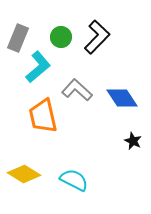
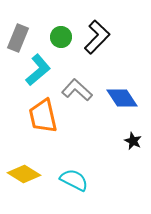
cyan L-shape: moved 3 px down
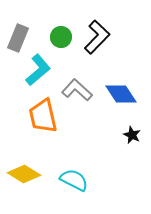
blue diamond: moved 1 px left, 4 px up
black star: moved 1 px left, 6 px up
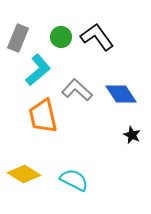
black L-shape: rotated 80 degrees counterclockwise
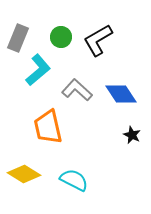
black L-shape: moved 1 px right, 3 px down; rotated 84 degrees counterclockwise
orange trapezoid: moved 5 px right, 11 px down
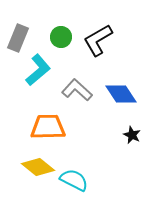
orange trapezoid: rotated 102 degrees clockwise
yellow diamond: moved 14 px right, 7 px up; rotated 8 degrees clockwise
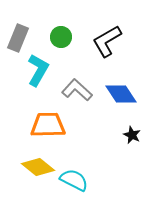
black L-shape: moved 9 px right, 1 px down
cyan L-shape: rotated 20 degrees counterclockwise
orange trapezoid: moved 2 px up
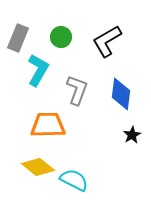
gray L-shape: rotated 68 degrees clockwise
blue diamond: rotated 40 degrees clockwise
black star: rotated 18 degrees clockwise
